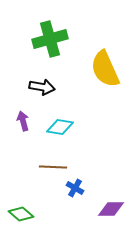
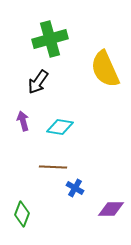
black arrow: moved 4 px left, 5 px up; rotated 115 degrees clockwise
green diamond: moved 1 px right; rotated 70 degrees clockwise
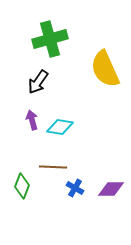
purple arrow: moved 9 px right, 1 px up
purple diamond: moved 20 px up
green diamond: moved 28 px up
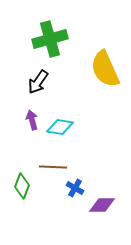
purple diamond: moved 9 px left, 16 px down
